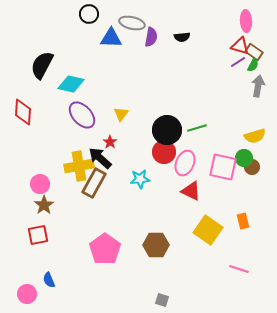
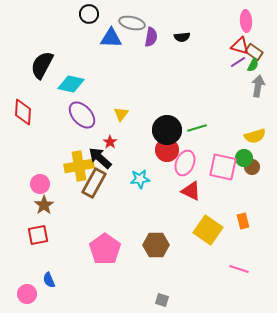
red circle at (164, 152): moved 3 px right, 2 px up
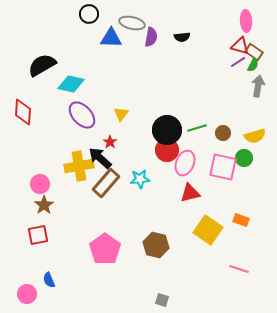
black semicircle at (42, 65): rotated 32 degrees clockwise
brown circle at (252, 167): moved 29 px left, 34 px up
brown rectangle at (94, 183): moved 12 px right; rotated 12 degrees clockwise
red triangle at (191, 191): moved 1 px left, 2 px down; rotated 40 degrees counterclockwise
orange rectangle at (243, 221): moved 2 px left, 1 px up; rotated 56 degrees counterclockwise
brown hexagon at (156, 245): rotated 15 degrees clockwise
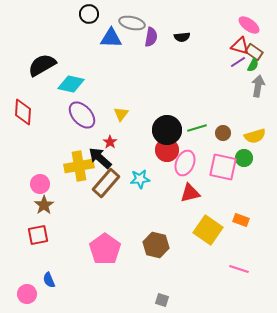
pink ellipse at (246, 21): moved 3 px right, 4 px down; rotated 50 degrees counterclockwise
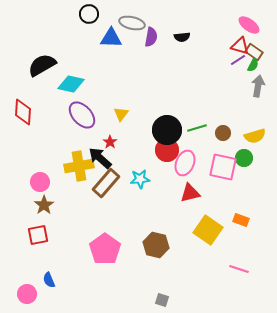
purple line at (238, 62): moved 2 px up
pink circle at (40, 184): moved 2 px up
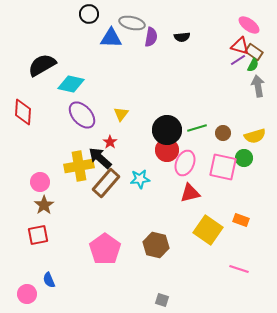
gray arrow at (258, 86): rotated 20 degrees counterclockwise
